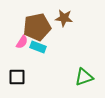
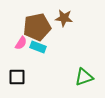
pink semicircle: moved 1 px left, 1 px down
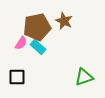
brown star: moved 3 px down; rotated 18 degrees clockwise
cyan rectangle: rotated 21 degrees clockwise
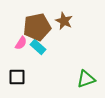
green triangle: moved 2 px right, 2 px down
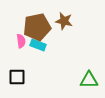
brown star: rotated 12 degrees counterclockwise
pink semicircle: moved 2 px up; rotated 40 degrees counterclockwise
cyan rectangle: moved 2 px up; rotated 21 degrees counterclockwise
green triangle: moved 3 px right, 1 px down; rotated 18 degrees clockwise
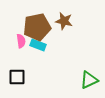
green triangle: rotated 24 degrees counterclockwise
